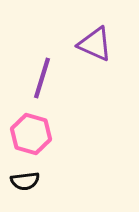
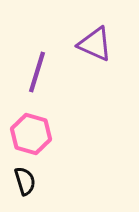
purple line: moved 5 px left, 6 px up
black semicircle: rotated 100 degrees counterclockwise
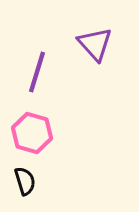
purple triangle: rotated 24 degrees clockwise
pink hexagon: moved 1 px right, 1 px up
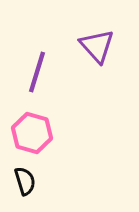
purple triangle: moved 2 px right, 2 px down
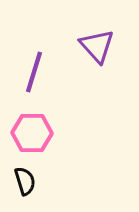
purple line: moved 3 px left
pink hexagon: rotated 15 degrees counterclockwise
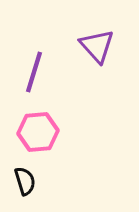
pink hexagon: moved 6 px right, 1 px up; rotated 6 degrees counterclockwise
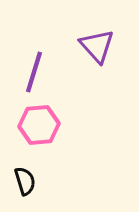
pink hexagon: moved 1 px right, 7 px up
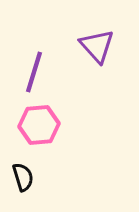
black semicircle: moved 2 px left, 4 px up
